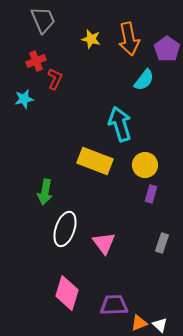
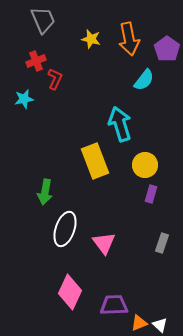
yellow rectangle: rotated 48 degrees clockwise
pink diamond: moved 3 px right, 1 px up; rotated 8 degrees clockwise
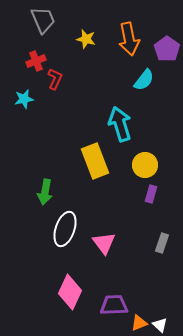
yellow star: moved 5 px left
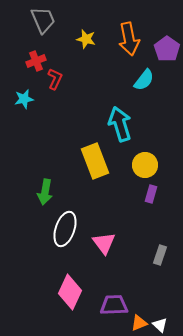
gray rectangle: moved 2 px left, 12 px down
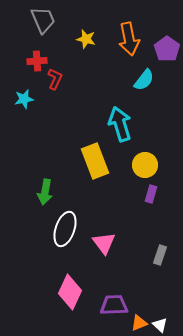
red cross: moved 1 px right; rotated 18 degrees clockwise
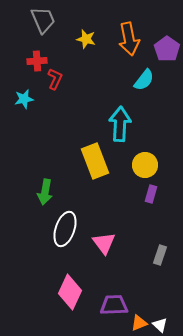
cyan arrow: rotated 20 degrees clockwise
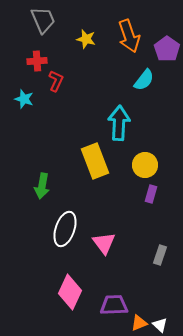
orange arrow: moved 3 px up; rotated 8 degrees counterclockwise
red L-shape: moved 1 px right, 2 px down
cyan star: rotated 30 degrees clockwise
cyan arrow: moved 1 px left, 1 px up
green arrow: moved 3 px left, 6 px up
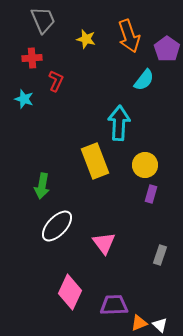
red cross: moved 5 px left, 3 px up
white ellipse: moved 8 px left, 3 px up; rotated 24 degrees clockwise
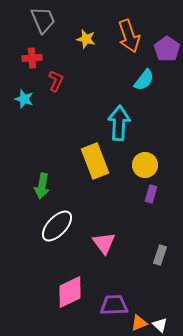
pink diamond: rotated 40 degrees clockwise
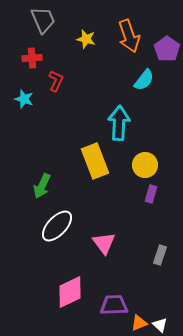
green arrow: rotated 15 degrees clockwise
